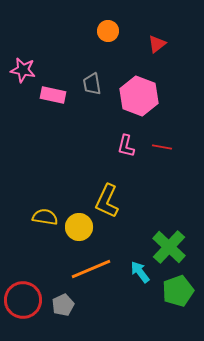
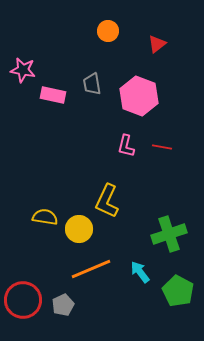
yellow circle: moved 2 px down
green cross: moved 13 px up; rotated 28 degrees clockwise
green pentagon: rotated 24 degrees counterclockwise
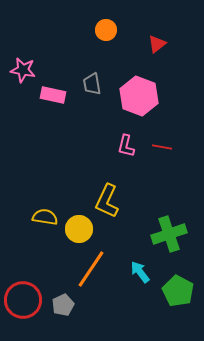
orange circle: moved 2 px left, 1 px up
orange line: rotated 33 degrees counterclockwise
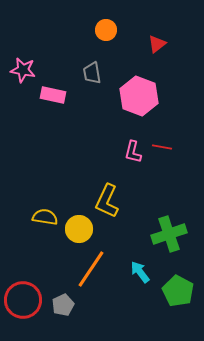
gray trapezoid: moved 11 px up
pink L-shape: moved 7 px right, 6 px down
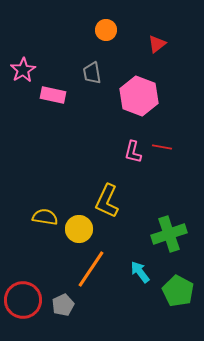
pink star: rotated 30 degrees clockwise
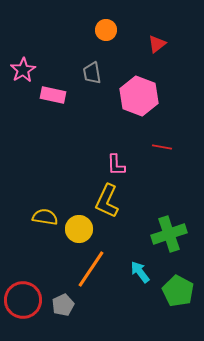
pink L-shape: moved 17 px left, 13 px down; rotated 15 degrees counterclockwise
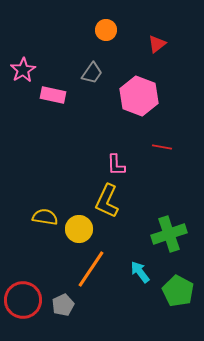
gray trapezoid: rotated 135 degrees counterclockwise
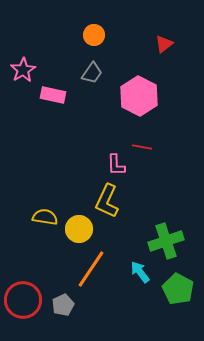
orange circle: moved 12 px left, 5 px down
red triangle: moved 7 px right
pink hexagon: rotated 6 degrees clockwise
red line: moved 20 px left
green cross: moved 3 px left, 7 px down
green pentagon: moved 2 px up
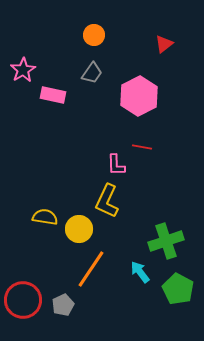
pink hexagon: rotated 6 degrees clockwise
